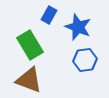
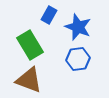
blue hexagon: moved 7 px left, 1 px up
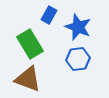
green rectangle: moved 1 px up
brown triangle: moved 1 px left, 1 px up
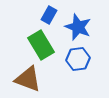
green rectangle: moved 11 px right, 1 px down
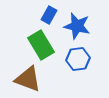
blue star: moved 1 px left, 1 px up; rotated 8 degrees counterclockwise
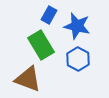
blue hexagon: rotated 25 degrees counterclockwise
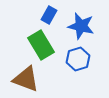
blue star: moved 4 px right
blue hexagon: rotated 15 degrees clockwise
brown triangle: moved 2 px left
